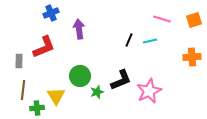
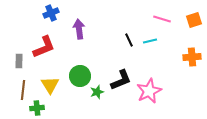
black line: rotated 48 degrees counterclockwise
yellow triangle: moved 6 px left, 11 px up
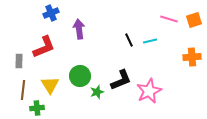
pink line: moved 7 px right
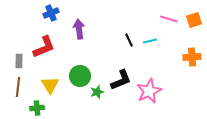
brown line: moved 5 px left, 3 px up
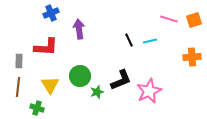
red L-shape: moved 2 px right; rotated 25 degrees clockwise
green cross: rotated 24 degrees clockwise
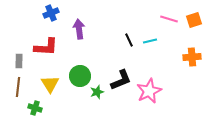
yellow triangle: moved 1 px up
green cross: moved 2 px left
